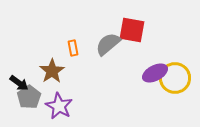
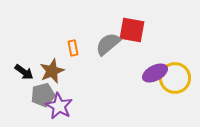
brown star: rotated 10 degrees clockwise
black arrow: moved 5 px right, 11 px up
gray pentagon: moved 14 px right, 2 px up; rotated 20 degrees clockwise
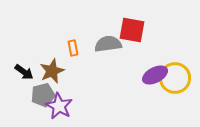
gray semicircle: rotated 32 degrees clockwise
purple ellipse: moved 2 px down
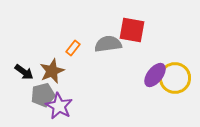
orange rectangle: rotated 49 degrees clockwise
purple ellipse: rotated 25 degrees counterclockwise
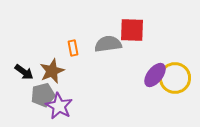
red square: rotated 8 degrees counterclockwise
orange rectangle: rotated 49 degrees counterclockwise
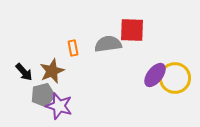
black arrow: rotated 12 degrees clockwise
purple star: rotated 12 degrees counterclockwise
